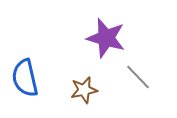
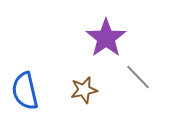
purple star: rotated 21 degrees clockwise
blue semicircle: moved 13 px down
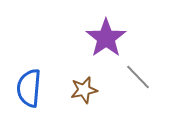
blue semicircle: moved 4 px right, 3 px up; rotated 18 degrees clockwise
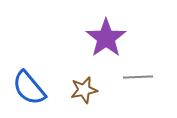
gray line: rotated 48 degrees counterclockwise
blue semicircle: rotated 45 degrees counterclockwise
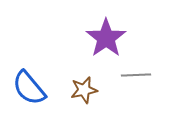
gray line: moved 2 px left, 2 px up
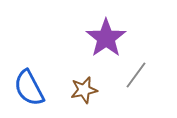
gray line: rotated 52 degrees counterclockwise
blue semicircle: rotated 12 degrees clockwise
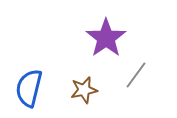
blue semicircle: rotated 42 degrees clockwise
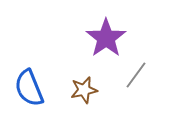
blue semicircle: rotated 36 degrees counterclockwise
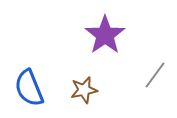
purple star: moved 1 px left, 3 px up
gray line: moved 19 px right
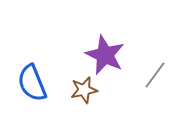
purple star: moved 20 px down; rotated 12 degrees counterclockwise
blue semicircle: moved 3 px right, 5 px up
